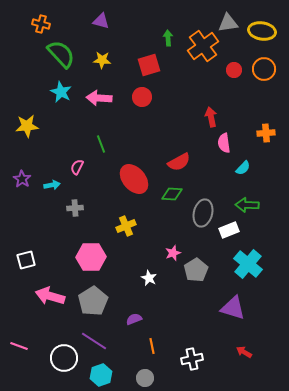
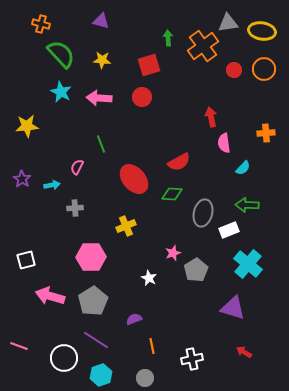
purple line at (94, 341): moved 2 px right, 1 px up
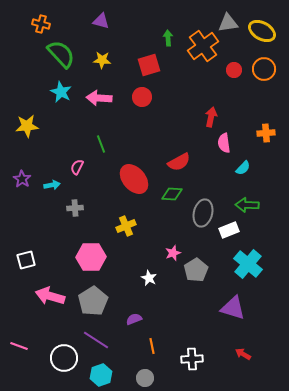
yellow ellipse at (262, 31): rotated 20 degrees clockwise
red arrow at (211, 117): rotated 24 degrees clockwise
red arrow at (244, 352): moved 1 px left, 2 px down
white cross at (192, 359): rotated 10 degrees clockwise
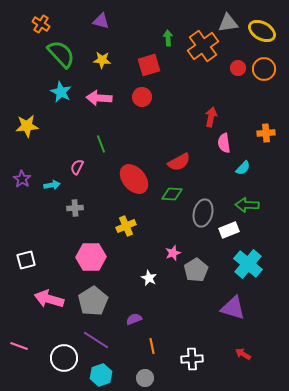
orange cross at (41, 24): rotated 18 degrees clockwise
red circle at (234, 70): moved 4 px right, 2 px up
pink arrow at (50, 296): moved 1 px left, 3 px down
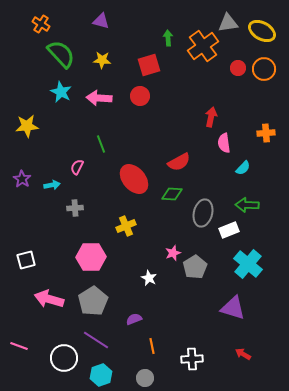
red circle at (142, 97): moved 2 px left, 1 px up
gray pentagon at (196, 270): moved 1 px left, 3 px up
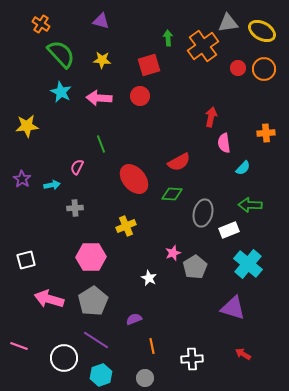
green arrow at (247, 205): moved 3 px right
